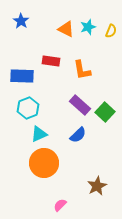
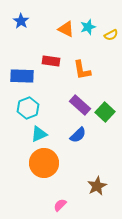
yellow semicircle: moved 4 px down; rotated 40 degrees clockwise
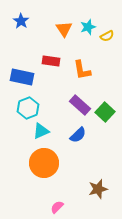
orange triangle: moved 2 px left; rotated 30 degrees clockwise
yellow semicircle: moved 4 px left, 1 px down
blue rectangle: moved 1 px down; rotated 10 degrees clockwise
cyan triangle: moved 2 px right, 3 px up
brown star: moved 1 px right, 3 px down; rotated 12 degrees clockwise
pink semicircle: moved 3 px left, 2 px down
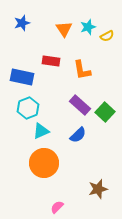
blue star: moved 1 px right, 2 px down; rotated 21 degrees clockwise
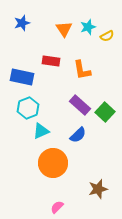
orange circle: moved 9 px right
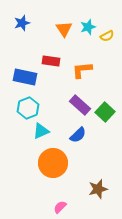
orange L-shape: rotated 95 degrees clockwise
blue rectangle: moved 3 px right
pink semicircle: moved 3 px right
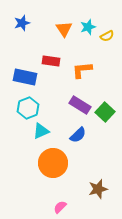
purple rectangle: rotated 10 degrees counterclockwise
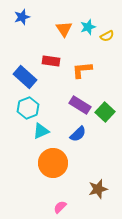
blue star: moved 6 px up
blue rectangle: rotated 30 degrees clockwise
blue semicircle: moved 1 px up
